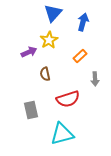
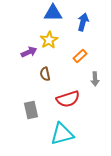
blue triangle: rotated 48 degrees clockwise
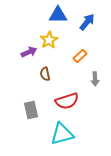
blue triangle: moved 5 px right, 2 px down
blue arrow: moved 4 px right; rotated 24 degrees clockwise
red semicircle: moved 1 px left, 2 px down
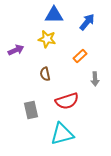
blue triangle: moved 4 px left
yellow star: moved 2 px left, 1 px up; rotated 30 degrees counterclockwise
purple arrow: moved 13 px left, 2 px up
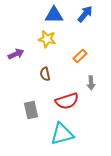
blue arrow: moved 2 px left, 8 px up
purple arrow: moved 4 px down
gray arrow: moved 4 px left, 4 px down
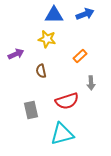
blue arrow: rotated 30 degrees clockwise
brown semicircle: moved 4 px left, 3 px up
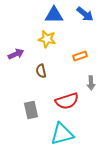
blue arrow: rotated 60 degrees clockwise
orange rectangle: rotated 24 degrees clockwise
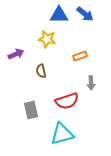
blue triangle: moved 5 px right
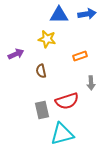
blue arrow: moved 2 px right; rotated 48 degrees counterclockwise
gray rectangle: moved 11 px right
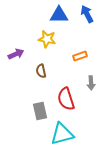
blue arrow: rotated 108 degrees counterclockwise
red semicircle: moved 1 px left, 2 px up; rotated 90 degrees clockwise
gray rectangle: moved 2 px left, 1 px down
